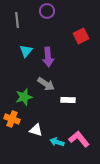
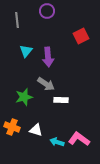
white rectangle: moved 7 px left
orange cross: moved 8 px down
pink L-shape: rotated 15 degrees counterclockwise
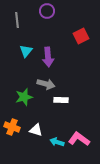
gray arrow: rotated 18 degrees counterclockwise
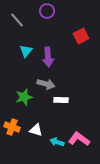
gray line: rotated 35 degrees counterclockwise
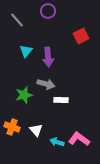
purple circle: moved 1 px right
green star: moved 2 px up
white triangle: rotated 32 degrees clockwise
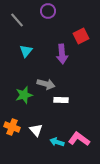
purple arrow: moved 14 px right, 3 px up
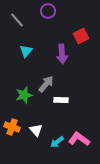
gray arrow: rotated 66 degrees counterclockwise
cyan arrow: rotated 56 degrees counterclockwise
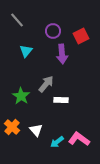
purple circle: moved 5 px right, 20 px down
green star: moved 3 px left, 1 px down; rotated 24 degrees counterclockwise
orange cross: rotated 21 degrees clockwise
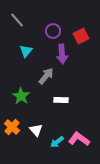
gray arrow: moved 8 px up
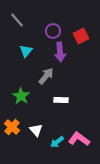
purple arrow: moved 2 px left, 2 px up
